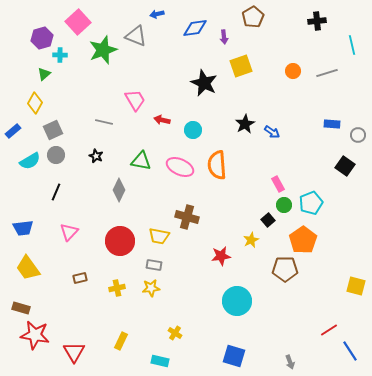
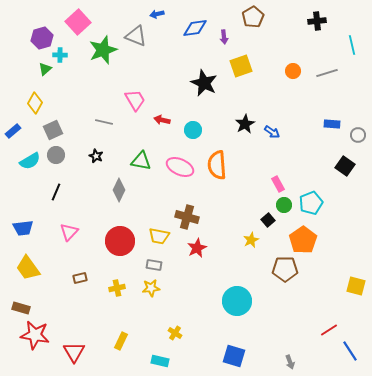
green triangle at (44, 74): moved 1 px right, 5 px up
red star at (221, 256): moved 24 px left, 8 px up; rotated 18 degrees counterclockwise
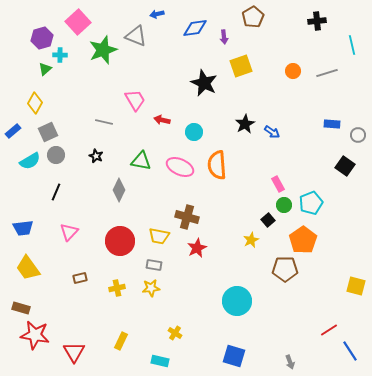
gray square at (53, 130): moved 5 px left, 2 px down
cyan circle at (193, 130): moved 1 px right, 2 px down
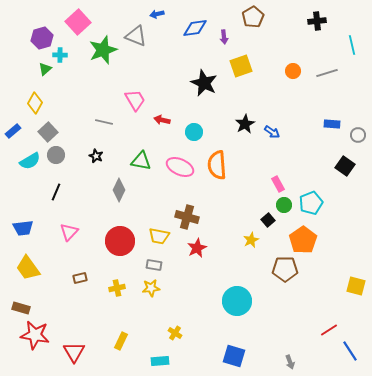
gray square at (48, 132): rotated 18 degrees counterclockwise
cyan rectangle at (160, 361): rotated 18 degrees counterclockwise
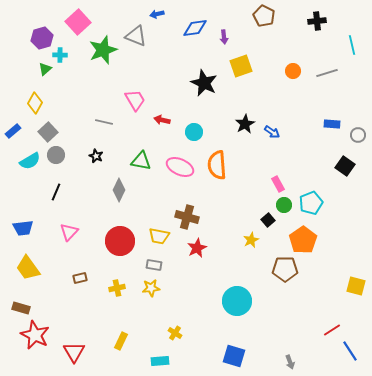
brown pentagon at (253, 17): moved 11 px right, 1 px up; rotated 15 degrees counterclockwise
red line at (329, 330): moved 3 px right
red star at (35, 335): rotated 16 degrees clockwise
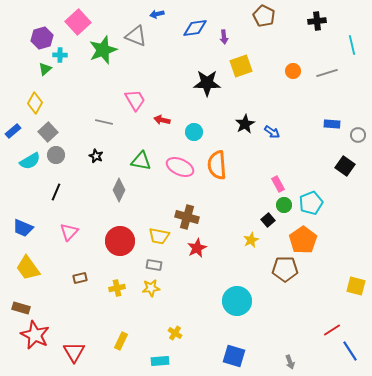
black star at (204, 83): moved 3 px right; rotated 24 degrees counterclockwise
blue trapezoid at (23, 228): rotated 30 degrees clockwise
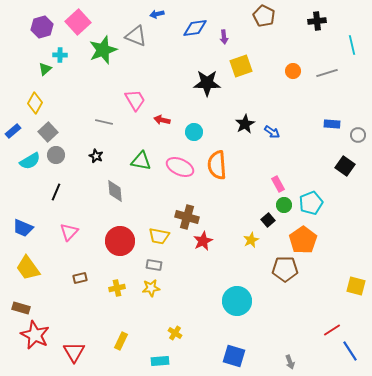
purple hexagon at (42, 38): moved 11 px up
gray diamond at (119, 190): moved 4 px left, 1 px down; rotated 30 degrees counterclockwise
red star at (197, 248): moved 6 px right, 7 px up
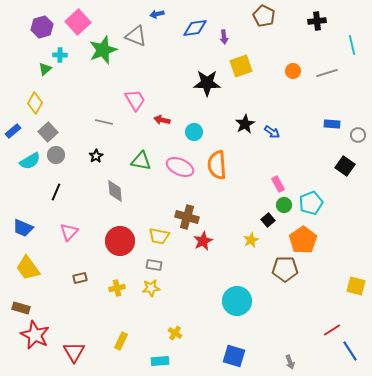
black star at (96, 156): rotated 16 degrees clockwise
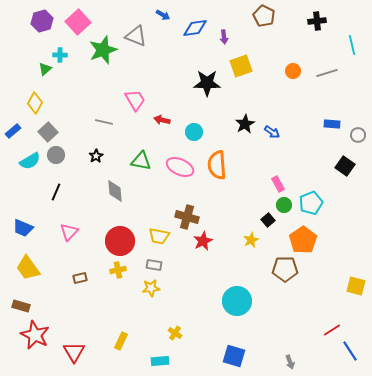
blue arrow at (157, 14): moved 6 px right, 1 px down; rotated 136 degrees counterclockwise
purple hexagon at (42, 27): moved 6 px up
yellow cross at (117, 288): moved 1 px right, 18 px up
brown rectangle at (21, 308): moved 2 px up
